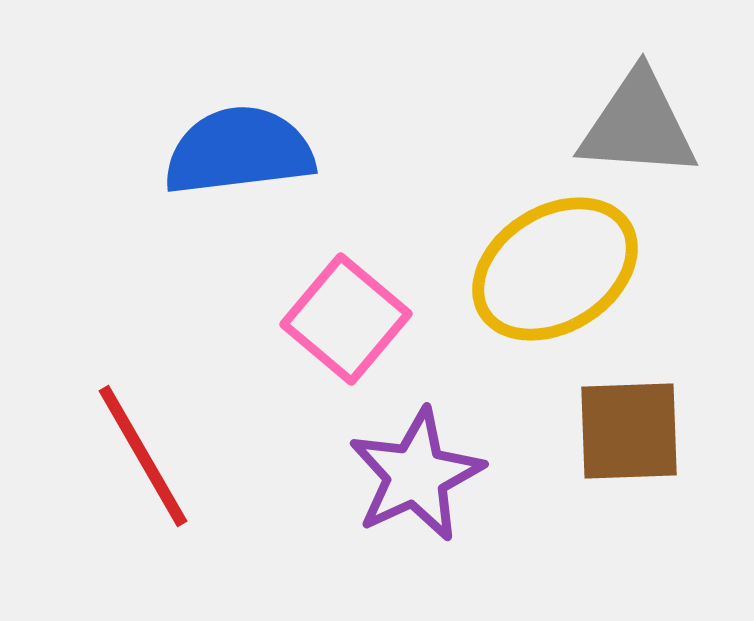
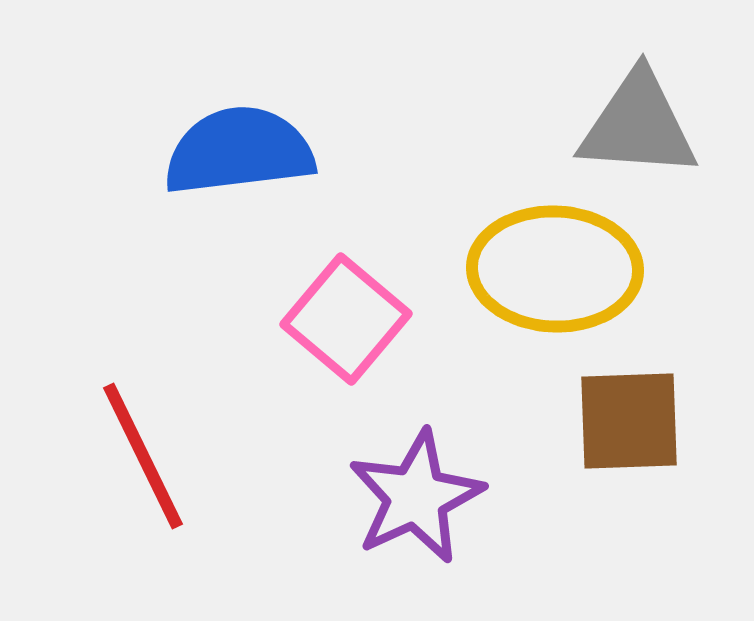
yellow ellipse: rotated 34 degrees clockwise
brown square: moved 10 px up
red line: rotated 4 degrees clockwise
purple star: moved 22 px down
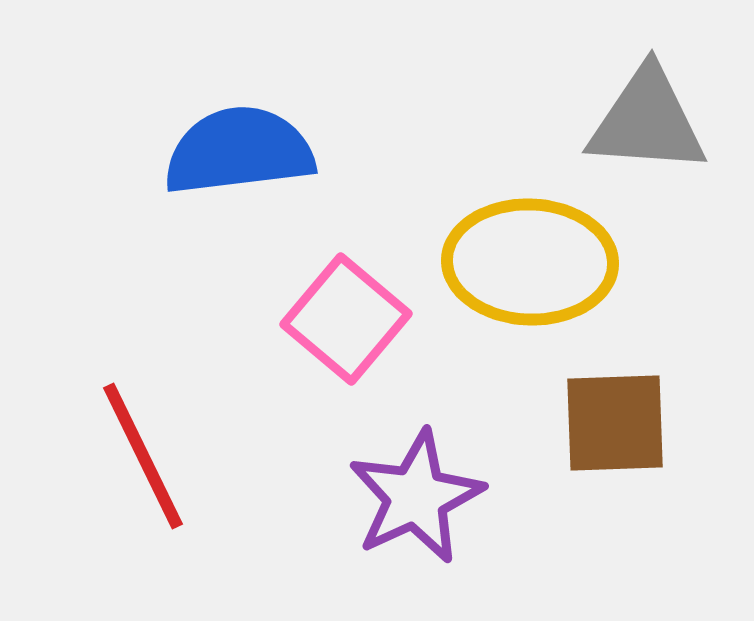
gray triangle: moved 9 px right, 4 px up
yellow ellipse: moved 25 px left, 7 px up
brown square: moved 14 px left, 2 px down
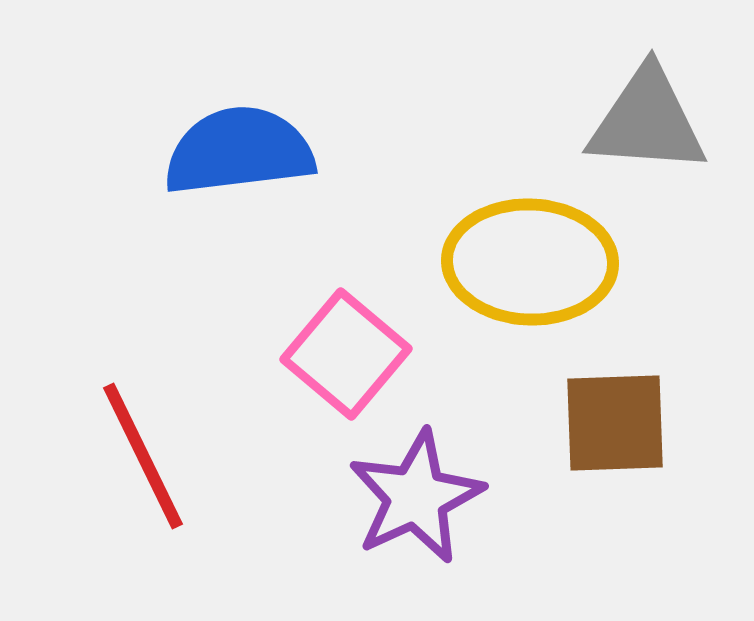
pink square: moved 35 px down
